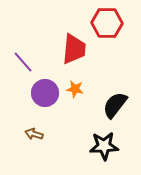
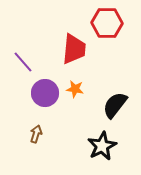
brown arrow: moved 2 px right; rotated 90 degrees clockwise
black star: moved 2 px left; rotated 24 degrees counterclockwise
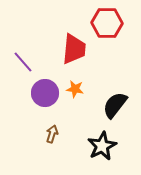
brown arrow: moved 16 px right
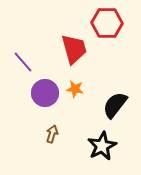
red trapezoid: rotated 20 degrees counterclockwise
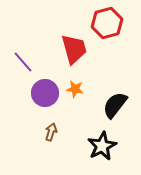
red hexagon: rotated 16 degrees counterclockwise
brown arrow: moved 1 px left, 2 px up
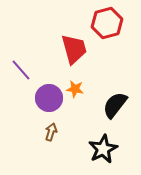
purple line: moved 2 px left, 8 px down
purple circle: moved 4 px right, 5 px down
black star: moved 1 px right, 3 px down
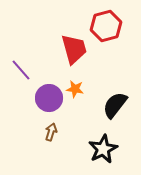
red hexagon: moved 1 px left, 3 px down
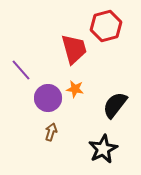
purple circle: moved 1 px left
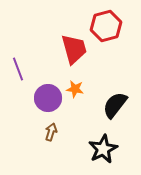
purple line: moved 3 px left, 1 px up; rotated 20 degrees clockwise
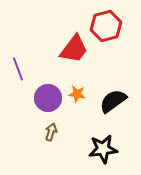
red trapezoid: rotated 52 degrees clockwise
orange star: moved 2 px right, 5 px down
black semicircle: moved 2 px left, 4 px up; rotated 16 degrees clockwise
black star: rotated 20 degrees clockwise
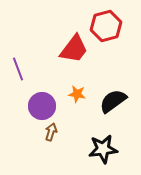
purple circle: moved 6 px left, 8 px down
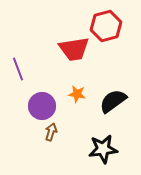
red trapezoid: rotated 44 degrees clockwise
